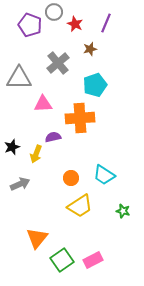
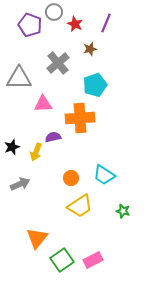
yellow arrow: moved 2 px up
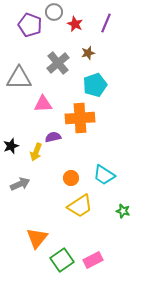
brown star: moved 2 px left, 4 px down
black star: moved 1 px left, 1 px up
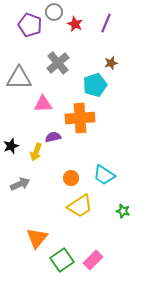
brown star: moved 23 px right, 10 px down
pink rectangle: rotated 18 degrees counterclockwise
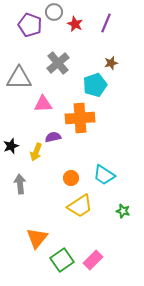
gray arrow: rotated 72 degrees counterclockwise
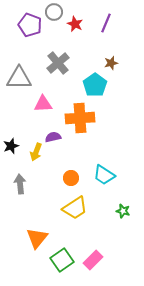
cyan pentagon: rotated 15 degrees counterclockwise
yellow trapezoid: moved 5 px left, 2 px down
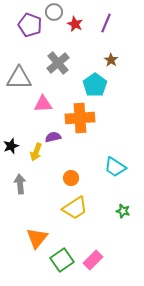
brown star: moved 3 px up; rotated 24 degrees counterclockwise
cyan trapezoid: moved 11 px right, 8 px up
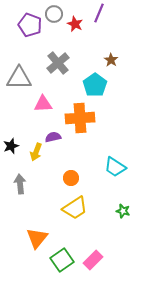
gray circle: moved 2 px down
purple line: moved 7 px left, 10 px up
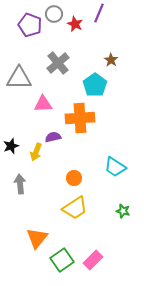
orange circle: moved 3 px right
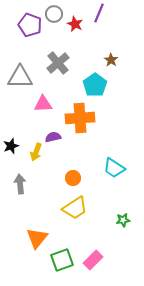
gray triangle: moved 1 px right, 1 px up
cyan trapezoid: moved 1 px left, 1 px down
orange circle: moved 1 px left
green star: moved 9 px down; rotated 24 degrees counterclockwise
green square: rotated 15 degrees clockwise
